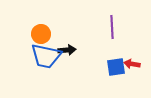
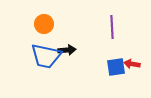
orange circle: moved 3 px right, 10 px up
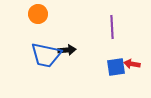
orange circle: moved 6 px left, 10 px up
blue trapezoid: moved 1 px up
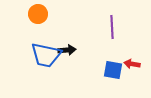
blue square: moved 3 px left, 3 px down; rotated 18 degrees clockwise
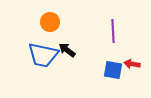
orange circle: moved 12 px right, 8 px down
purple line: moved 1 px right, 4 px down
black arrow: rotated 138 degrees counterclockwise
blue trapezoid: moved 3 px left
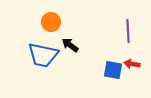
orange circle: moved 1 px right
purple line: moved 15 px right
black arrow: moved 3 px right, 5 px up
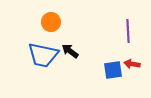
black arrow: moved 6 px down
blue square: rotated 18 degrees counterclockwise
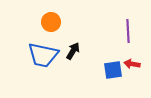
black arrow: moved 3 px right; rotated 84 degrees clockwise
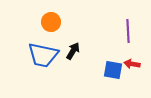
blue square: rotated 18 degrees clockwise
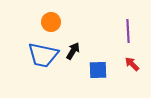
red arrow: rotated 35 degrees clockwise
blue square: moved 15 px left; rotated 12 degrees counterclockwise
